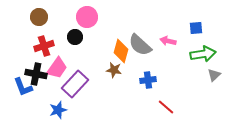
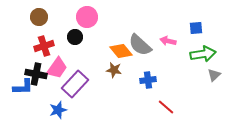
orange diamond: rotated 55 degrees counterclockwise
blue L-shape: rotated 70 degrees counterclockwise
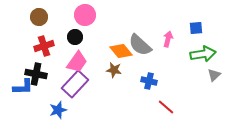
pink circle: moved 2 px left, 2 px up
pink arrow: moved 2 px up; rotated 91 degrees clockwise
pink trapezoid: moved 20 px right, 6 px up
blue cross: moved 1 px right, 1 px down; rotated 21 degrees clockwise
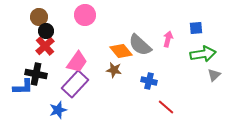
black circle: moved 29 px left, 6 px up
red cross: moved 1 px right; rotated 24 degrees counterclockwise
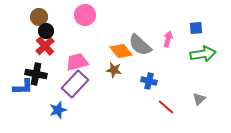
pink trapezoid: rotated 140 degrees counterclockwise
gray triangle: moved 15 px left, 24 px down
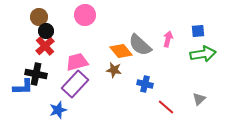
blue square: moved 2 px right, 3 px down
blue cross: moved 4 px left, 3 px down
